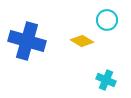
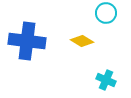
cyan circle: moved 1 px left, 7 px up
blue cross: rotated 9 degrees counterclockwise
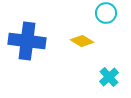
cyan cross: moved 3 px right, 3 px up; rotated 24 degrees clockwise
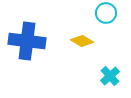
cyan cross: moved 1 px right, 1 px up
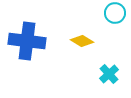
cyan circle: moved 9 px right
cyan cross: moved 1 px left, 2 px up
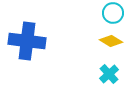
cyan circle: moved 2 px left
yellow diamond: moved 29 px right
